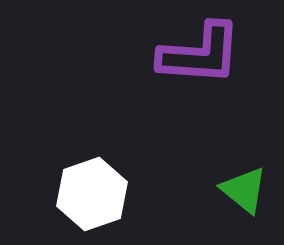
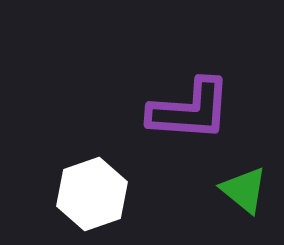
purple L-shape: moved 10 px left, 56 px down
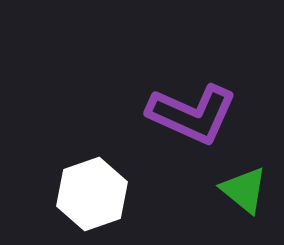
purple L-shape: moved 2 px right, 4 px down; rotated 20 degrees clockwise
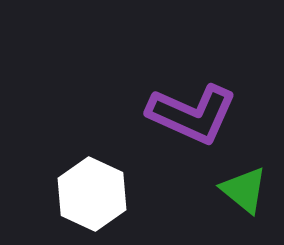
white hexagon: rotated 16 degrees counterclockwise
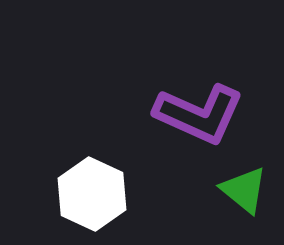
purple L-shape: moved 7 px right
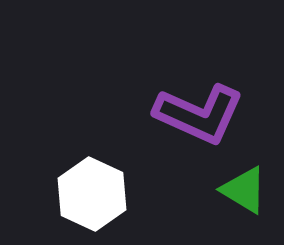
green triangle: rotated 8 degrees counterclockwise
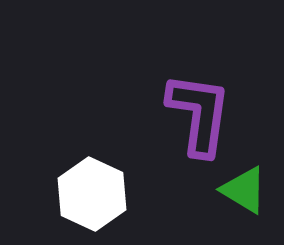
purple L-shape: rotated 106 degrees counterclockwise
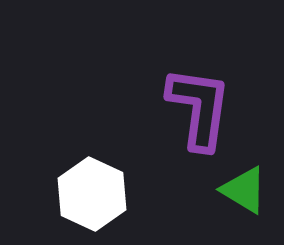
purple L-shape: moved 6 px up
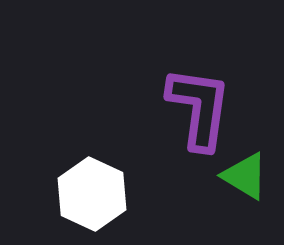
green triangle: moved 1 px right, 14 px up
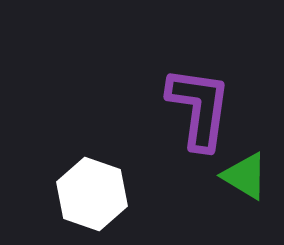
white hexagon: rotated 6 degrees counterclockwise
